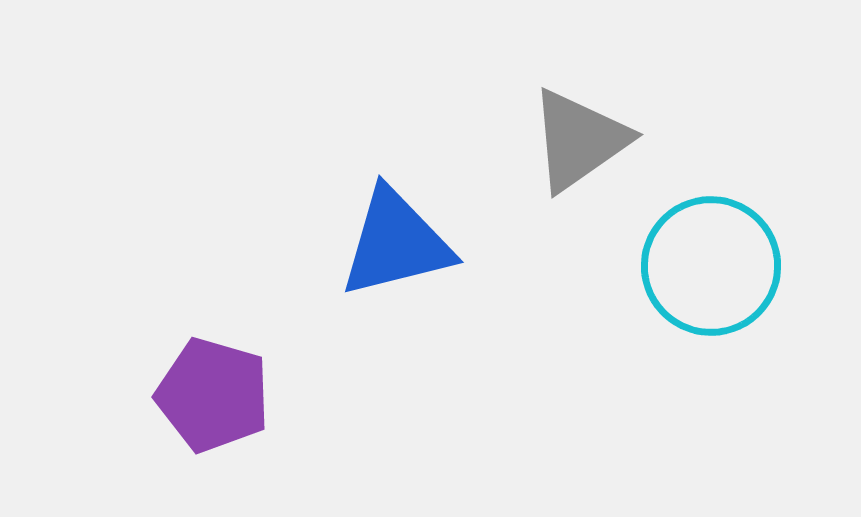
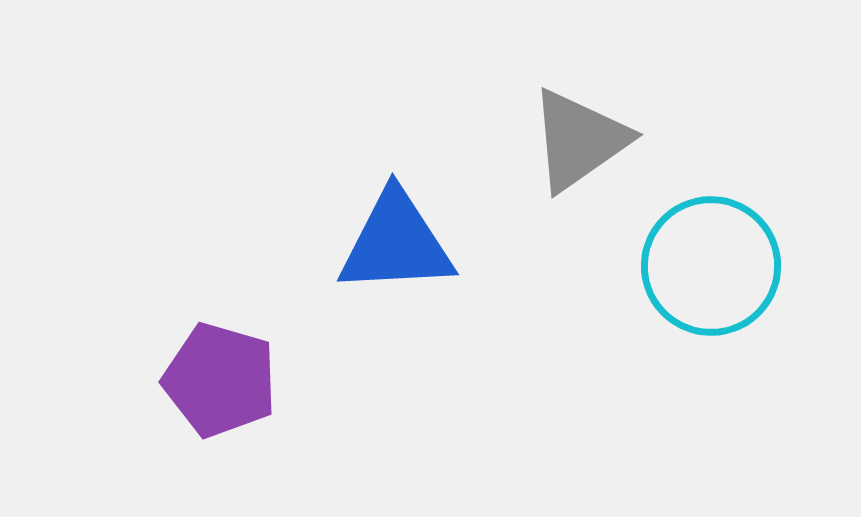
blue triangle: rotated 11 degrees clockwise
purple pentagon: moved 7 px right, 15 px up
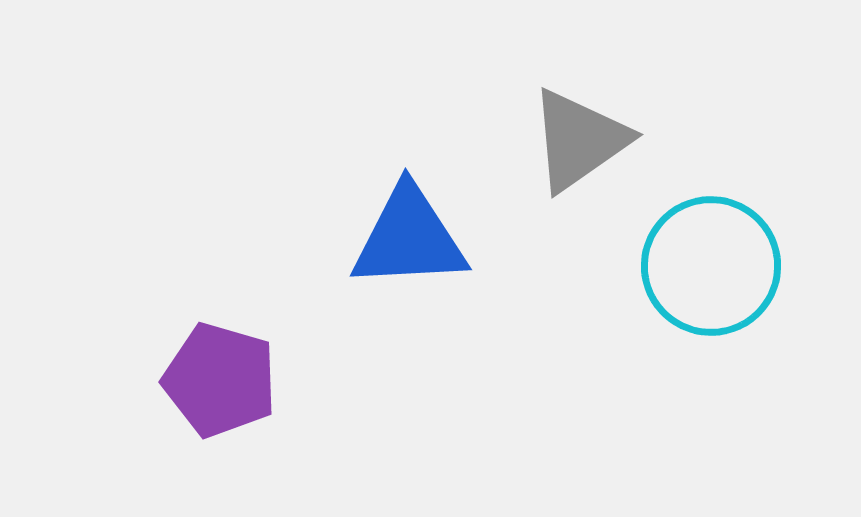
blue triangle: moved 13 px right, 5 px up
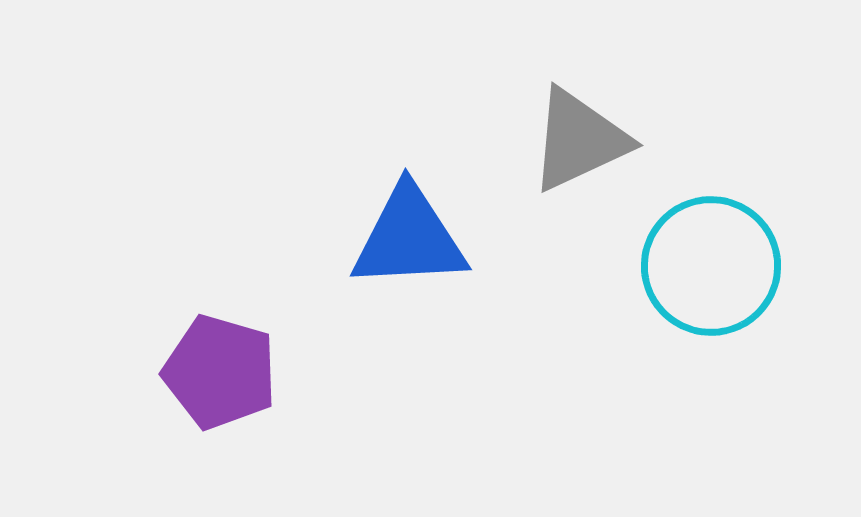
gray triangle: rotated 10 degrees clockwise
purple pentagon: moved 8 px up
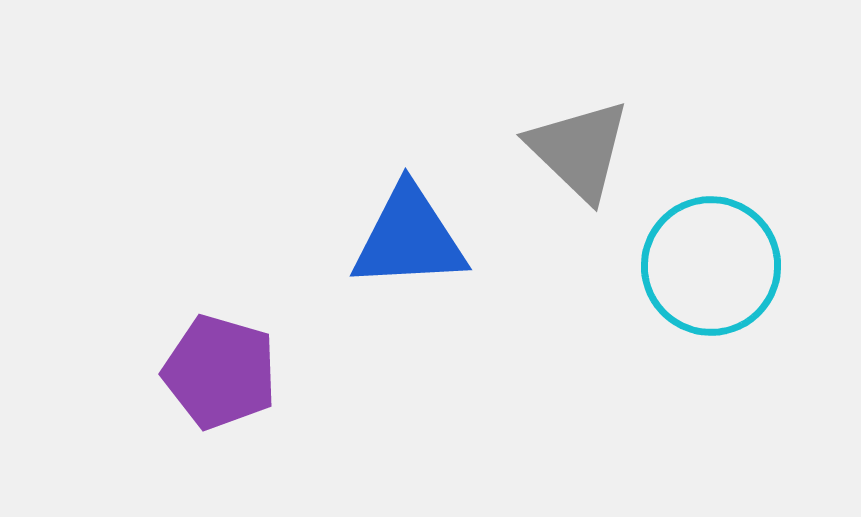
gray triangle: moved 10 px down; rotated 51 degrees counterclockwise
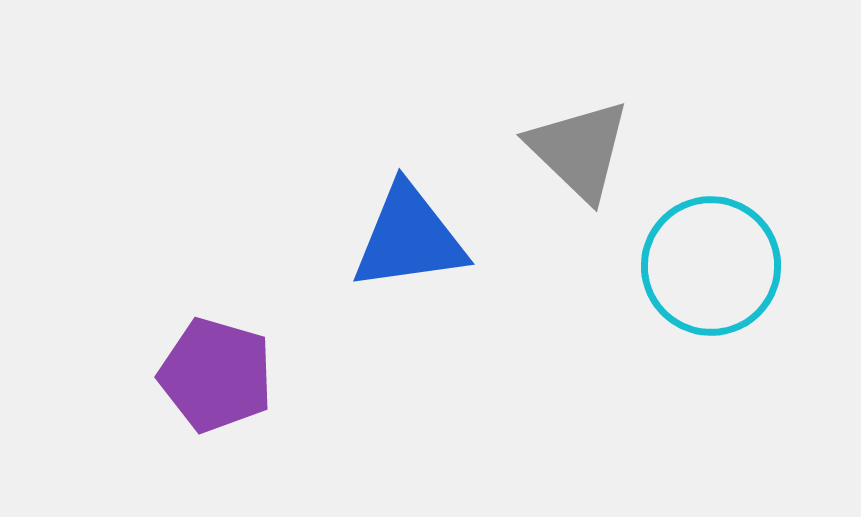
blue triangle: rotated 5 degrees counterclockwise
purple pentagon: moved 4 px left, 3 px down
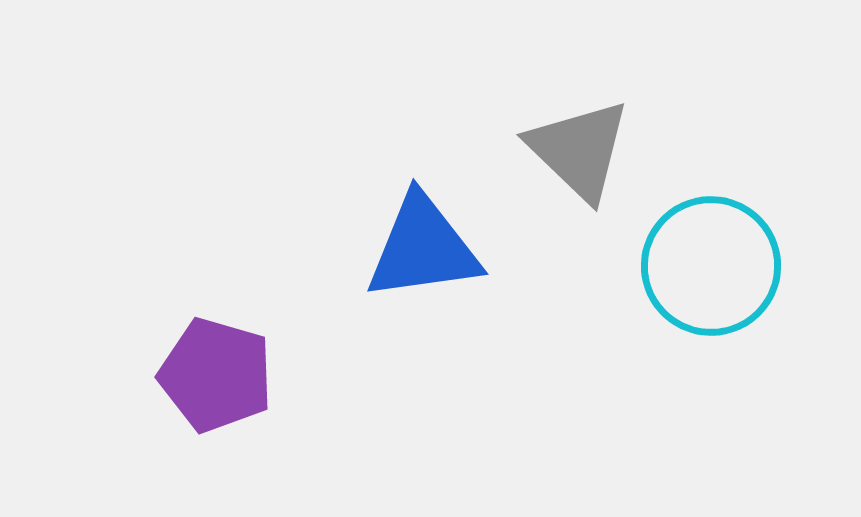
blue triangle: moved 14 px right, 10 px down
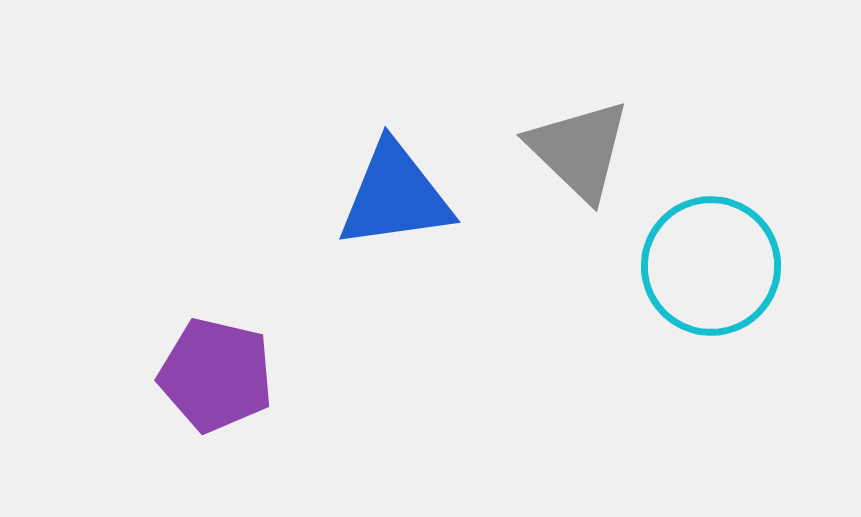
blue triangle: moved 28 px left, 52 px up
purple pentagon: rotated 3 degrees counterclockwise
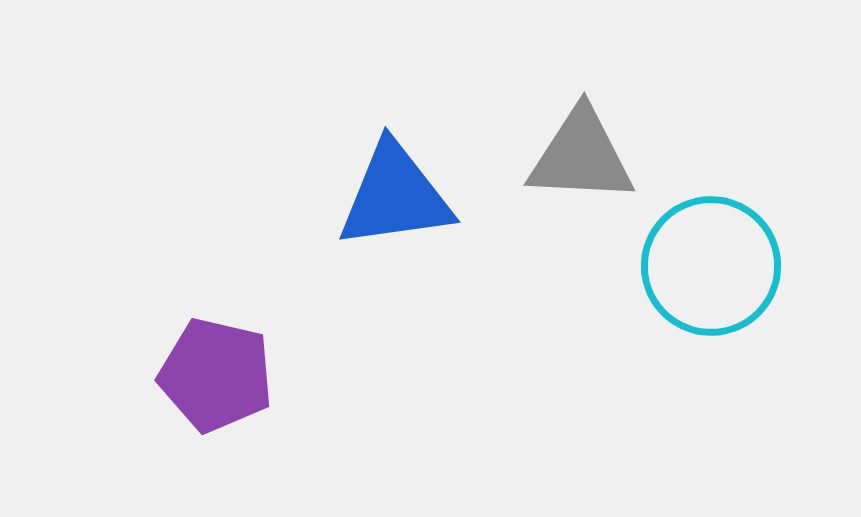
gray triangle: moved 2 px right, 6 px down; rotated 41 degrees counterclockwise
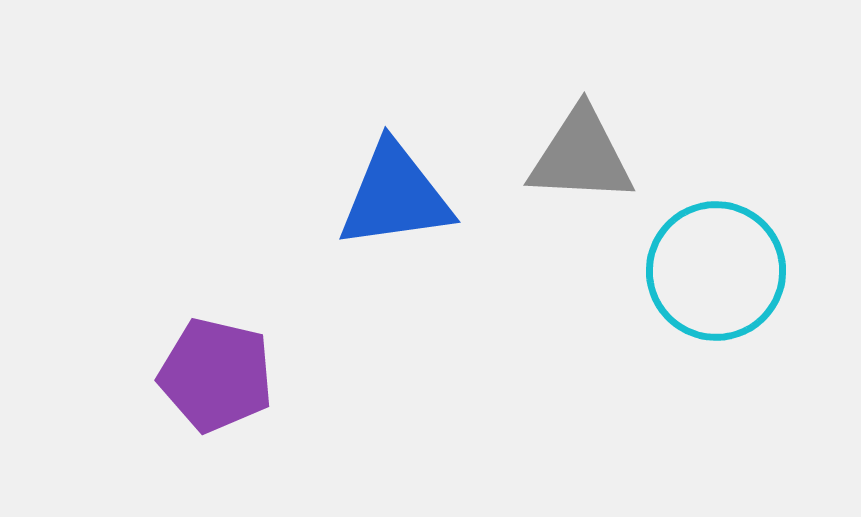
cyan circle: moved 5 px right, 5 px down
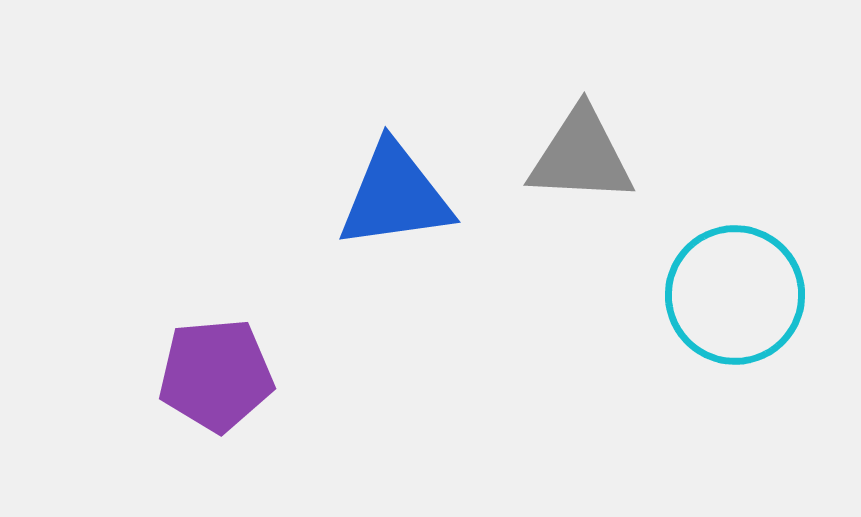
cyan circle: moved 19 px right, 24 px down
purple pentagon: rotated 18 degrees counterclockwise
